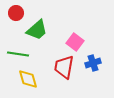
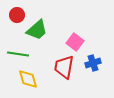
red circle: moved 1 px right, 2 px down
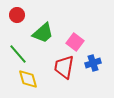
green trapezoid: moved 6 px right, 3 px down
green line: rotated 40 degrees clockwise
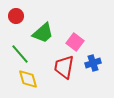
red circle: moved 1 px left, 1 px down
green line: moved 2 px right
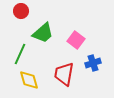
red circle: moved 5 px right, 5 px up
pink square: moved 1 px right, 2 px up
green line: rotated 65 degrees clockwise
red trapezoid: moved 7 px down
yellow diamond: moved 1 px right, 1 px down
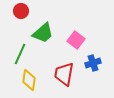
yellow diamond: rotated 25 degrees clockwise
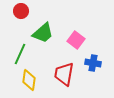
blue cross: rotated 28 degrees clockwise
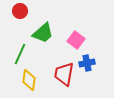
red circle: moved 1 px left
blue cross: moved 6 px left; rotated 21 degrees counterclockwise
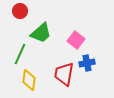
green trapezoid: moved 2 px left
